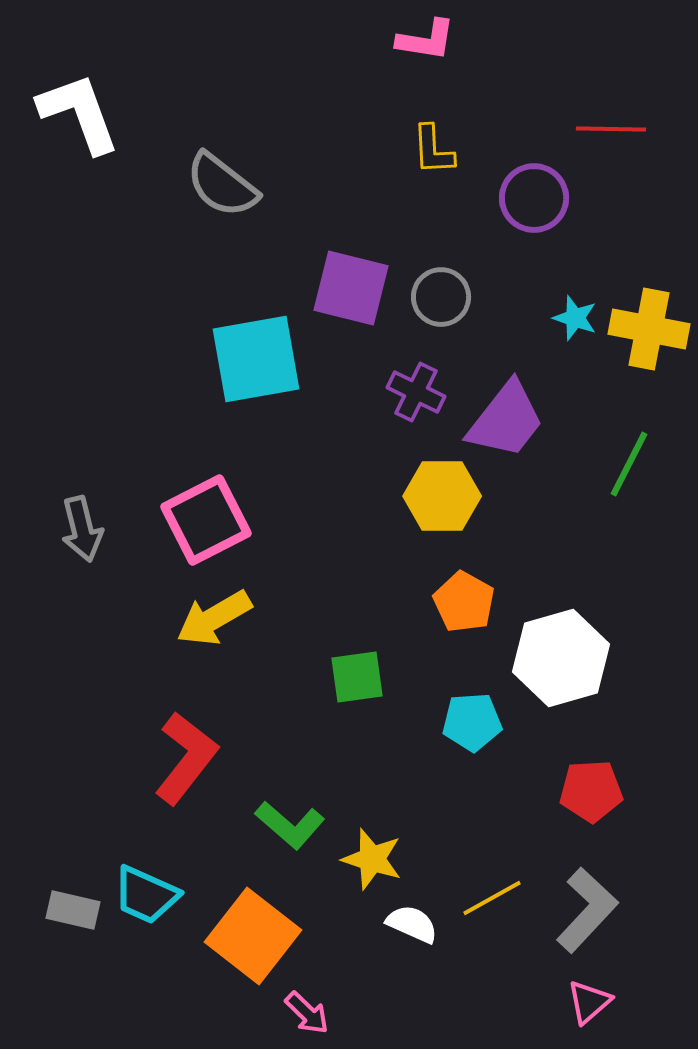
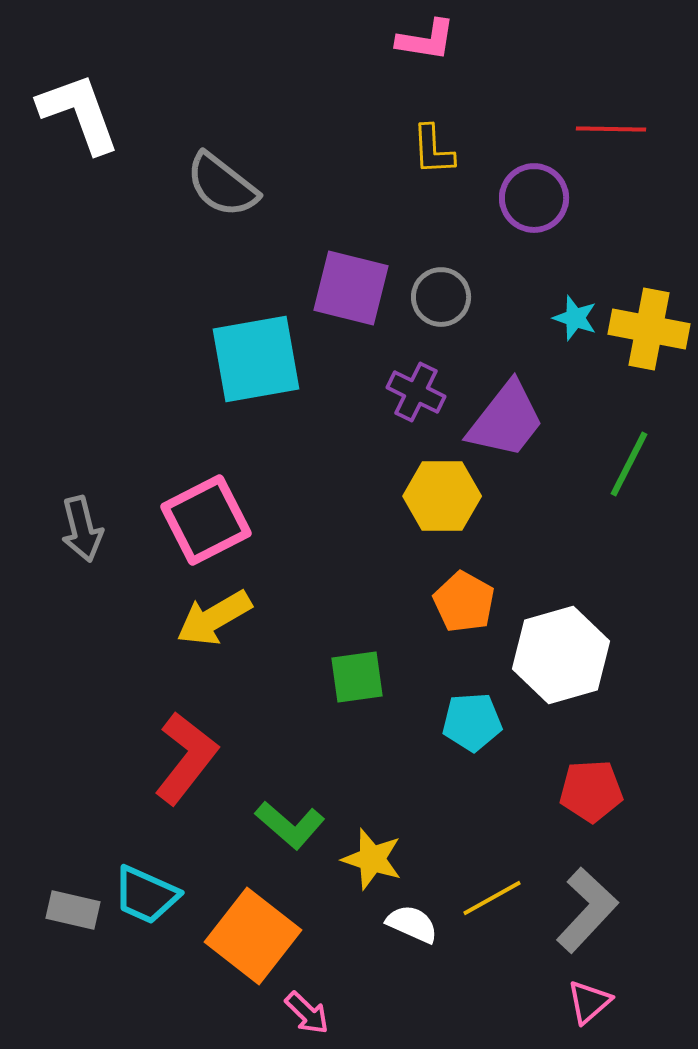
white hexagon: moved 3 px up
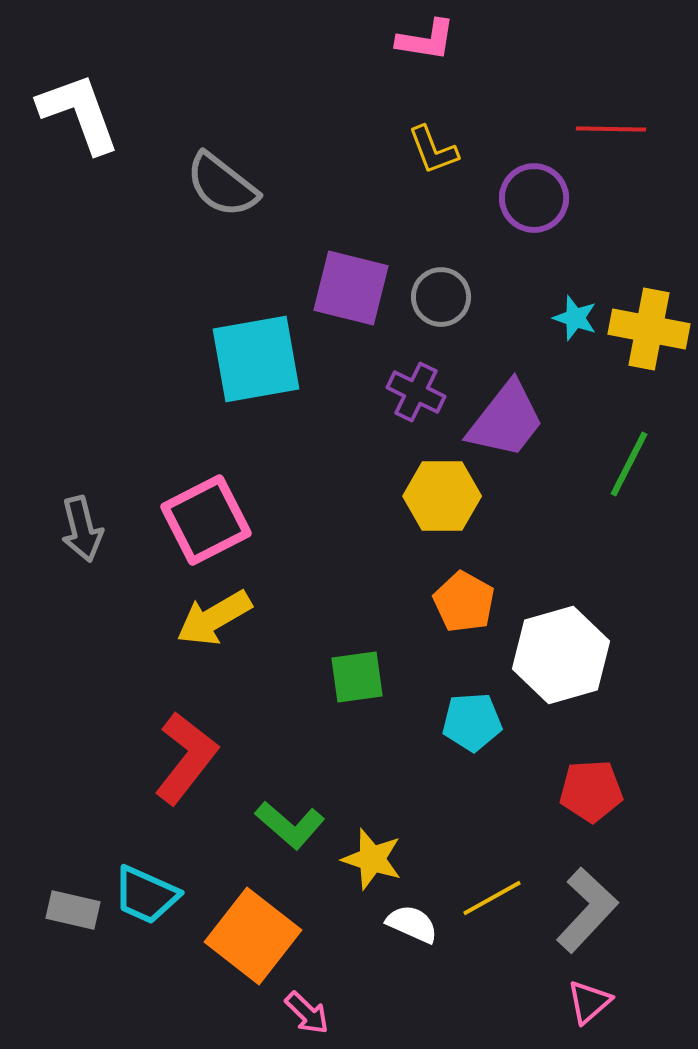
yellow L-shape: rotated 18 degrees counterclockwise
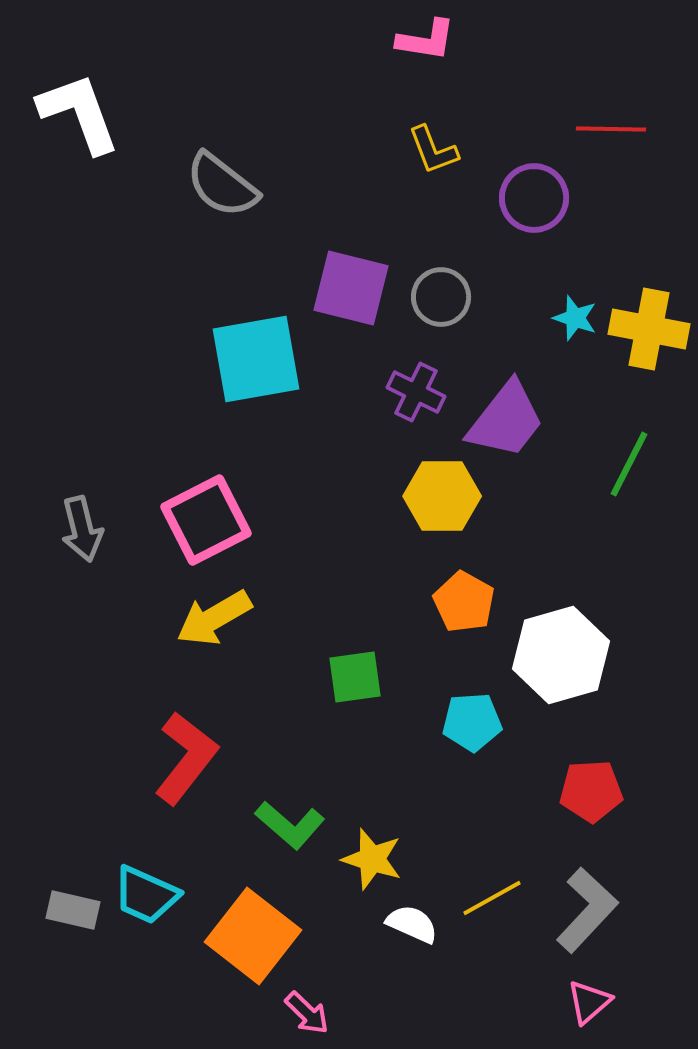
green square: moved 2 px left
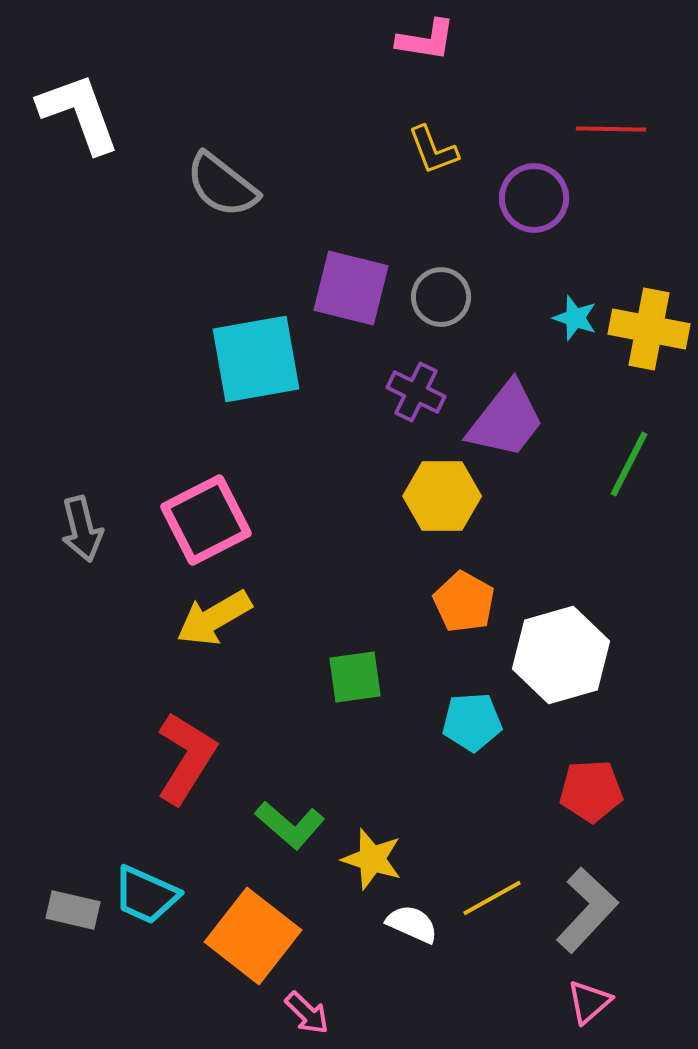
red L-shape: rotated 6 degrees counterclockwise
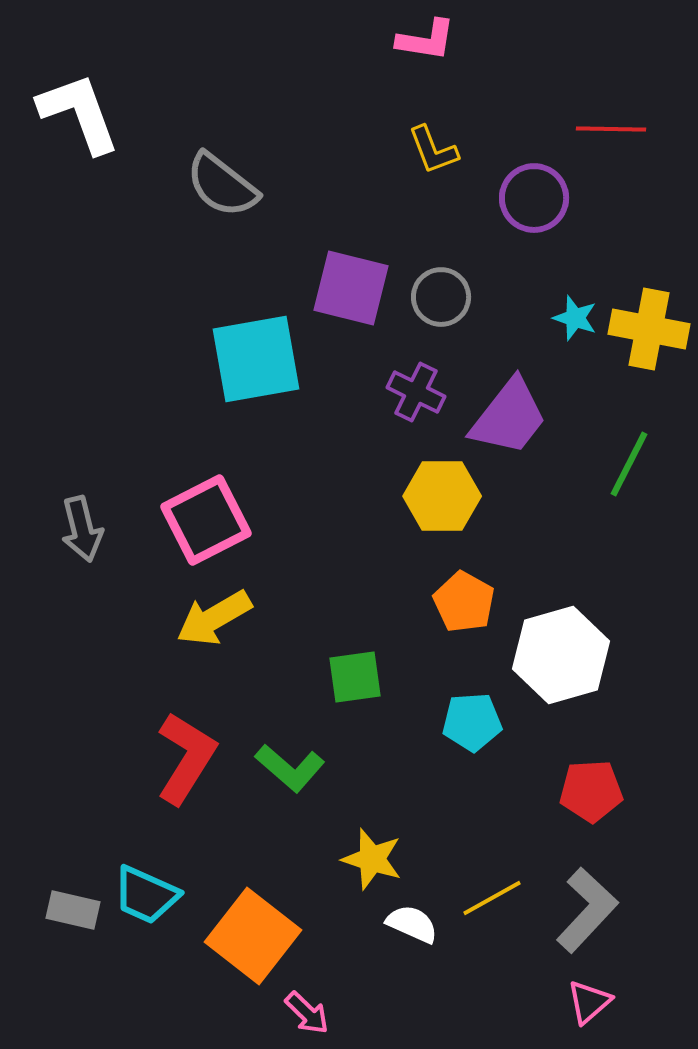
purple trapezoid: moved 3 px right, 3 px up
green L-shape: moved 57 px up
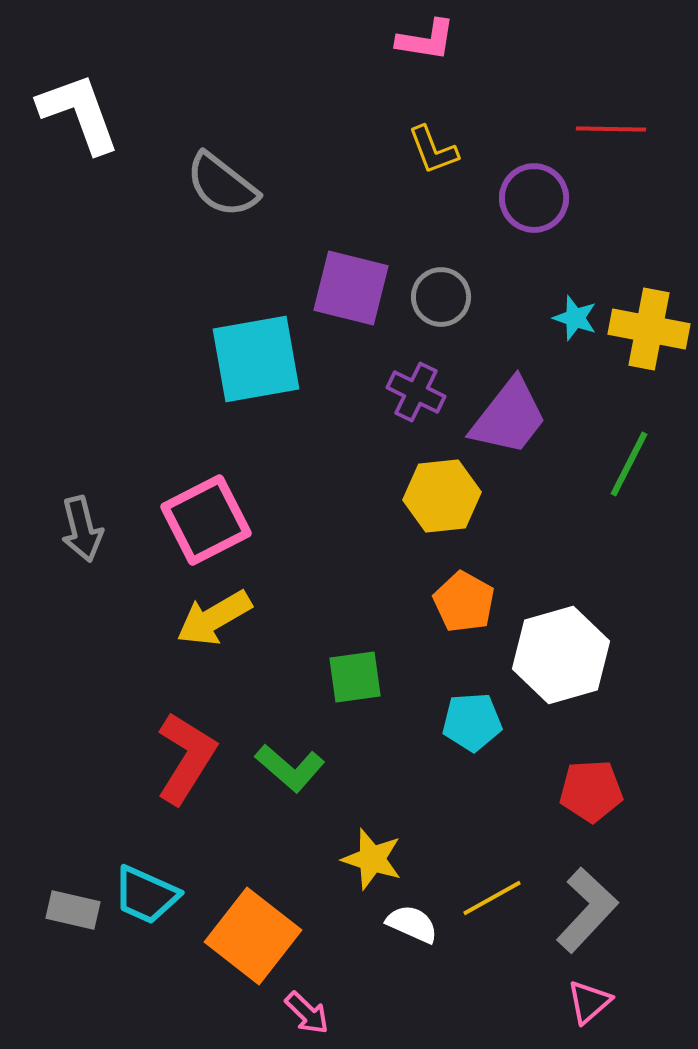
yellow hexagon: rotated 6 degrees counterclockwise
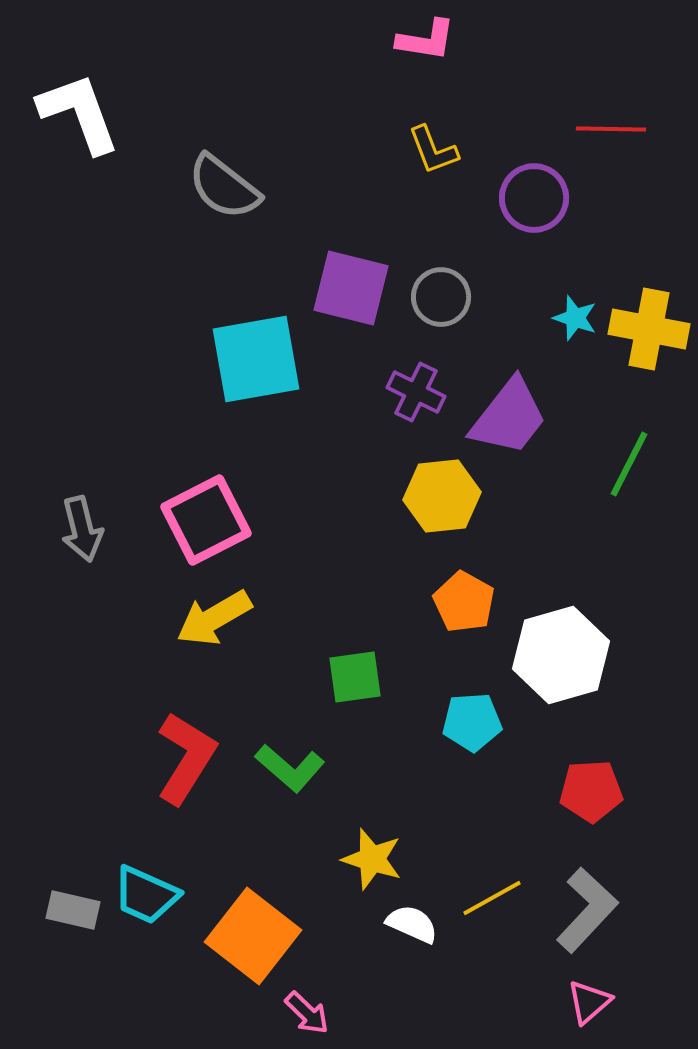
gray semicircle: moved 2 px right, 2 px down
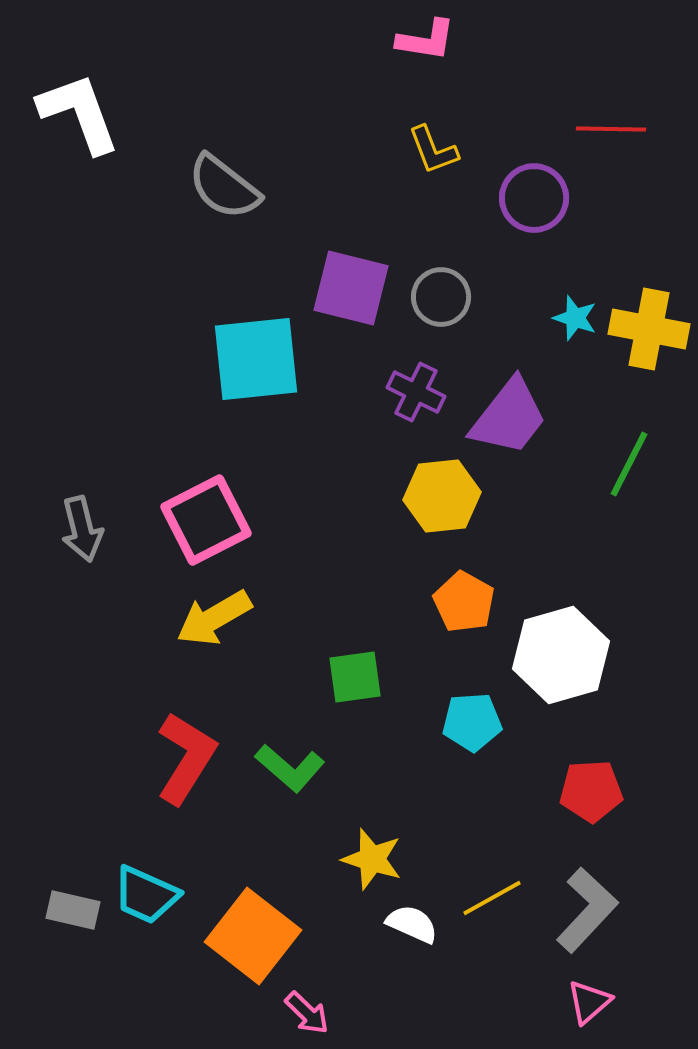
cyan square: rotated 4 degrees clockwise
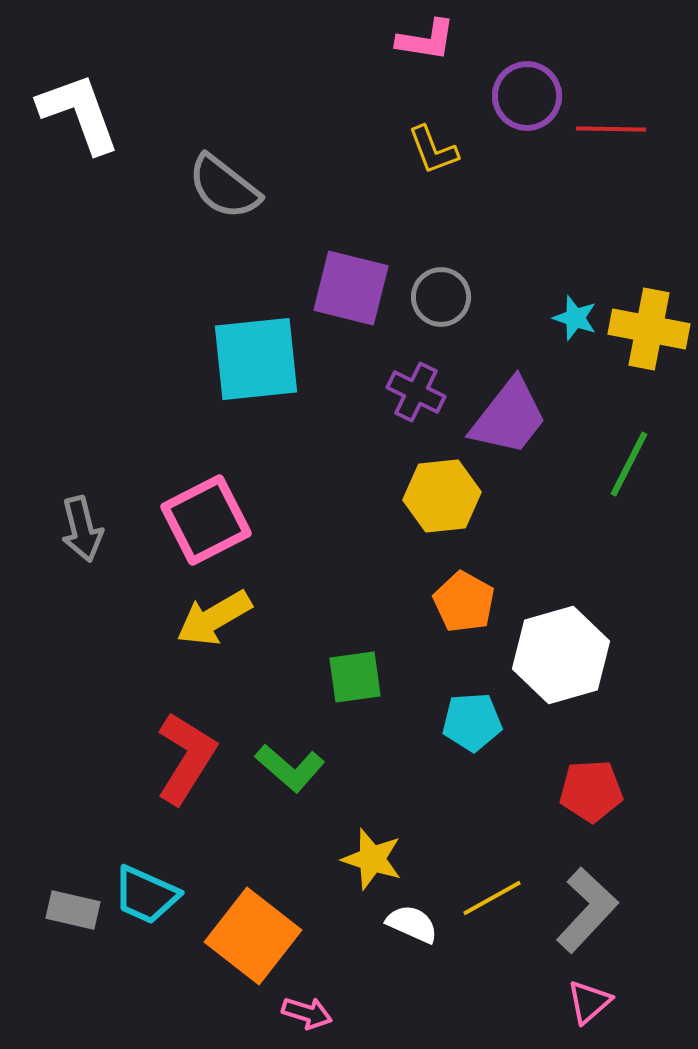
purple circle: moved 7 px left, 102 px up
pink arrow: rotated 27 degrees counterclockwise
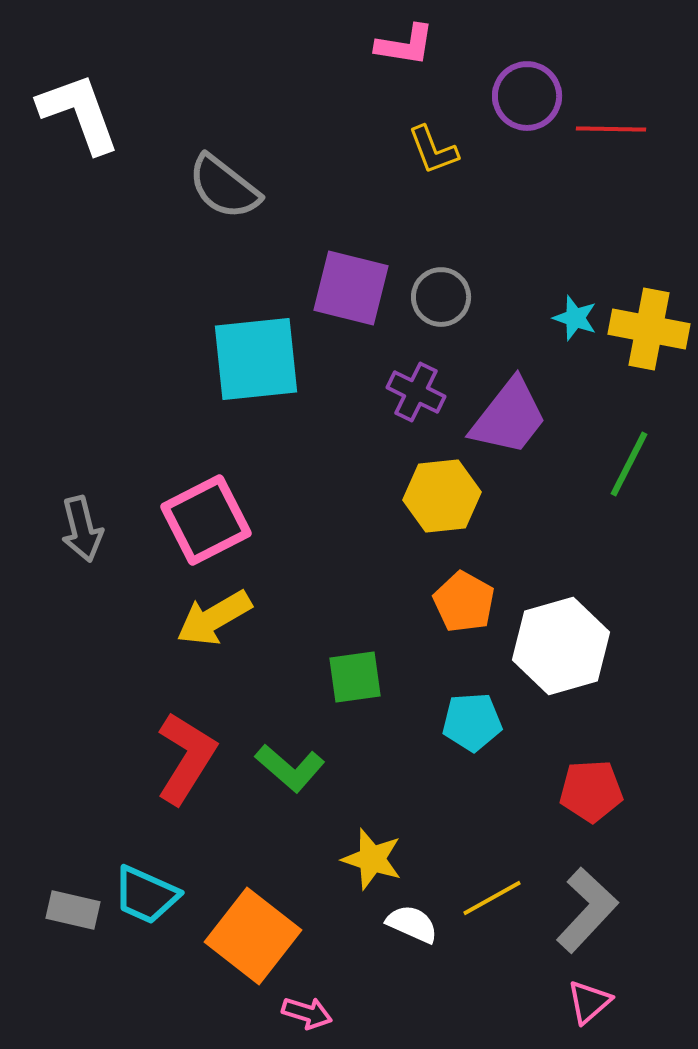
pink L-shape: moved 21 px left, 5 px down
white hexagon: moved 9 px up
